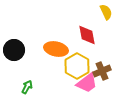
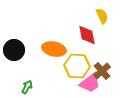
yellow semicircle: moved 4 px left, 4 px down
orange ellipse: moved 2 px left
yellow hexagon: rotated 25 degrees counterclockwise
brown cross: rotated 18 degrees counterclockwise
pink trapezoid: moved 3 px right
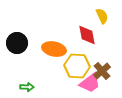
black circle: moved 3 px right, 7 px up
green arrow: rotated 64 degrees clockwise
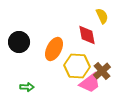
black circle: moved 2 px right, 1 px up
orange ellipse: rotated 75 degrees counterclockwise
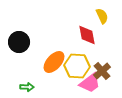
orange ellipse: moved 13 px down; rotated 15 degrees clockwise
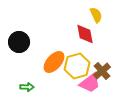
yellow semicircle: moved 6 px left, 1 px up
red diamond: moved 2 px left, 1 px up
yellow hexagon: rotated 20 degrees counterclockwise
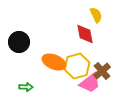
orange ellipse: rotated 70 degrees clockwise
green arrow: moved 1 px left
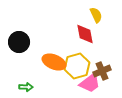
brown cross: rotated 18 degrees clockwise
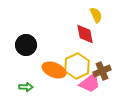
black circle: moved 7 px right, 3 px down
orange ellipse: moved 8 px down
yellow hexagon: rotated 10 degrees counterclockwise
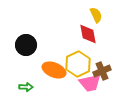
red diamond: moved 3 px right
yellow hexagon: moved 1 px right, 2 px up
pink trapezoid: rotated 25 degrees clockwise
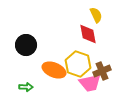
yellow hexagon: rotated 15 degrees counterclockwise
